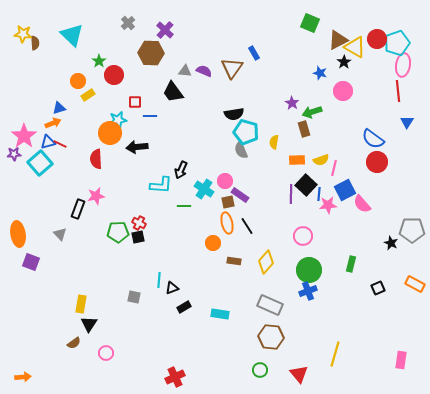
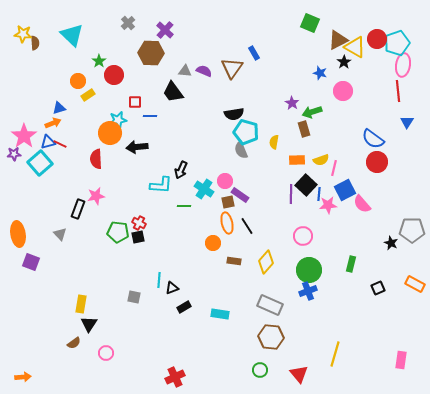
green pentagon at (118, 232): rotated 10 degrees clockwise
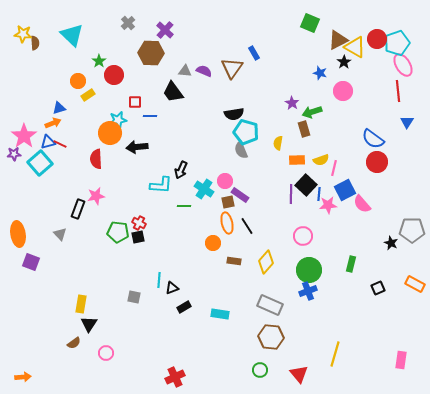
pink ellipse at (403, 65): rotated 40 degrees counterclockwise
yellow semicircle at (274, 142): moved 4 px right, 1 px down
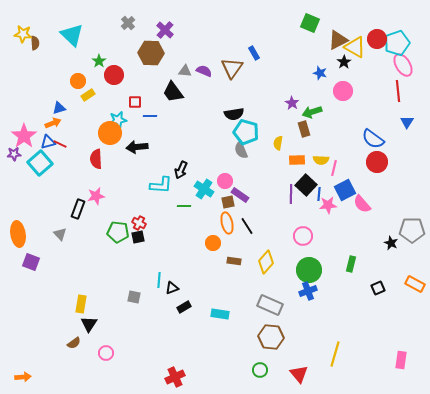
yellow semicircle at (321, 160): rotated 21 degrees clockwise
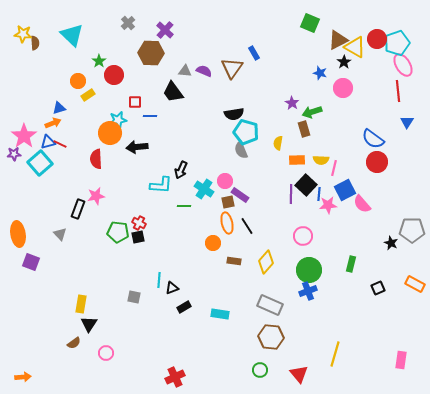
pink circle at (343, 91): moved 3 px up
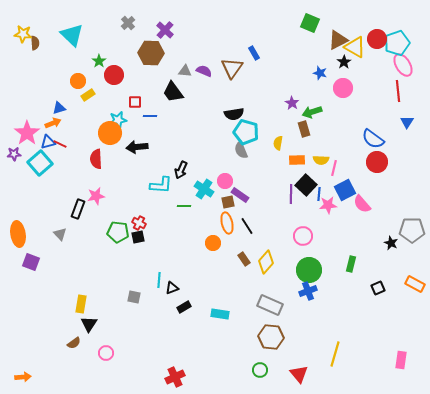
pink star at (24, 136): moved 3 px right, 3 px up
brown rectangle at (234, 261): moved 10 px right, 2 px up; rotated 48 degrees clockwise
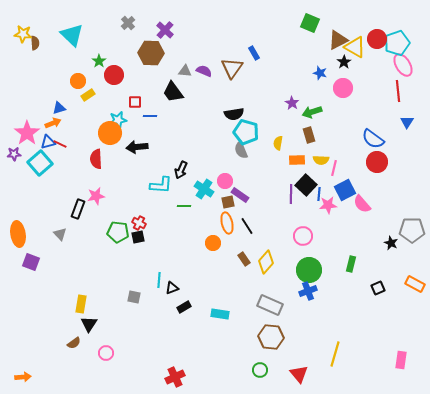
brown rectangle at (304, 129): moved 5 px right, 6 px down
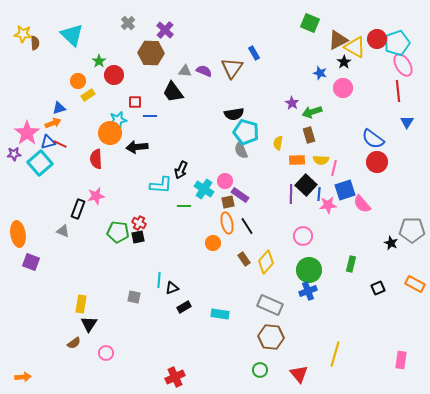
blue square at (345, 190): rotated 10 degrees clockwise
gray triangle at (60, 234): moved 3 px right, 3 px up; rotated 24 degrees counterclockwise
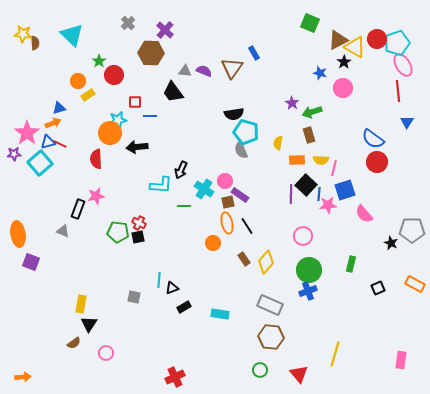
pink semicircle at (362, 204): moved 2 px right, 10 px down
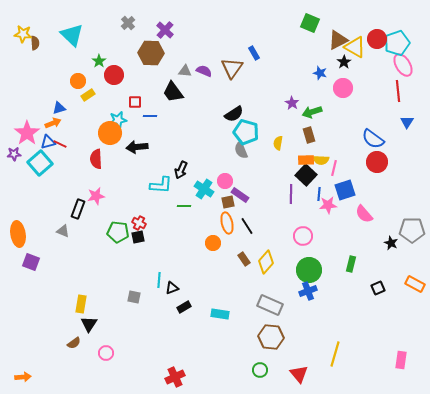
black semicircle at (234, 114): rotated 24 degrees counterclockwise
orange rectangle at (297, 160): moved 9 px right
black square at (306, 185): moved 10 px up
